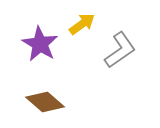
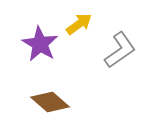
yellow arrow: moved 3 px left
brown diamond: moved 5 px right
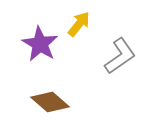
yellow arrow: rotated 16 degrees counterclockwise
gray L-shape: moved 6 px down
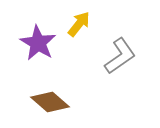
purple star: moved 2 px left, 1 px up
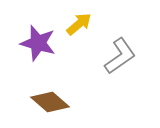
yellow arrow: rotated 12 degrees clockwise
purple star: rotated 15 degrees counterclockwise
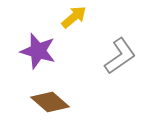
yellow arrow: moved 5 px left, 7 px up
purple star: moved 8 px down
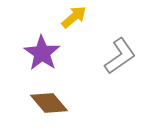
purple star: moved 4 px right, 2 px down; rotated 18 degrees clockwise
brown diamond: moved 1 px left, 1 px down; rotated 9 degrees clockwise
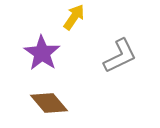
yellow arrow: rotated 16 degrees counterclockwise
gray L-shape: rotated 9 degrees clockwise
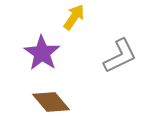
brown diamond: moved 2 px right, 1 px up
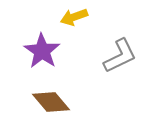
yellow arrow: rotated 144 degrees counterclockwise
purple star: moved 2 px up
